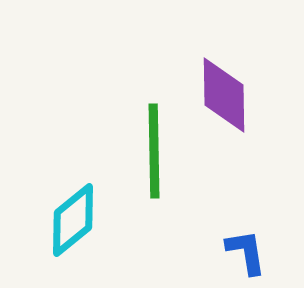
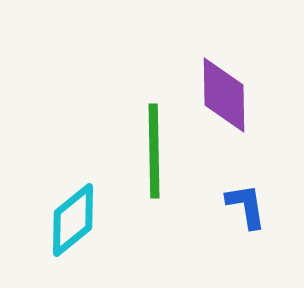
blue L-shape: moved 46 px up
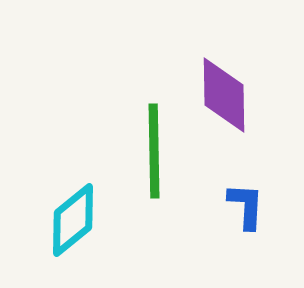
blue L-shape: rotated 12 degrees clockwise
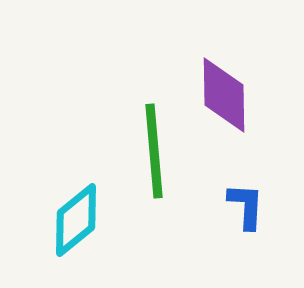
green line: rotated 4 degrees counterclockwise
cyan diamond: moved 3 px right
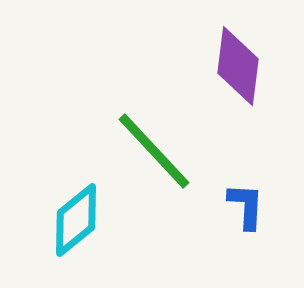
purple diamond: moved 14 px right, 29 px up; rotated 8 degrees clockwise
green line: rotated 38 degrees counterclockwise
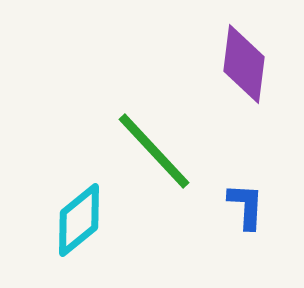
purple diamond: moved 6 px right, 2 px up
cyan diamond: moved 3 px right
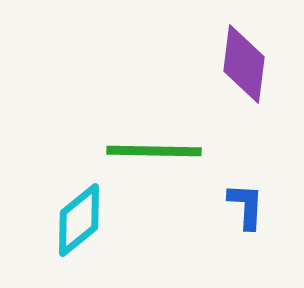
green line: rotated 46 degrees counterclockwise
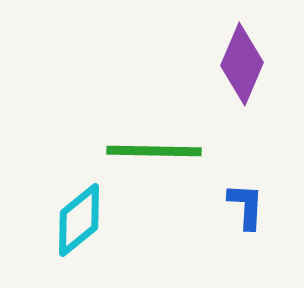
purple diamond: moved 2 px left; rotated 16 degrees clockwise
